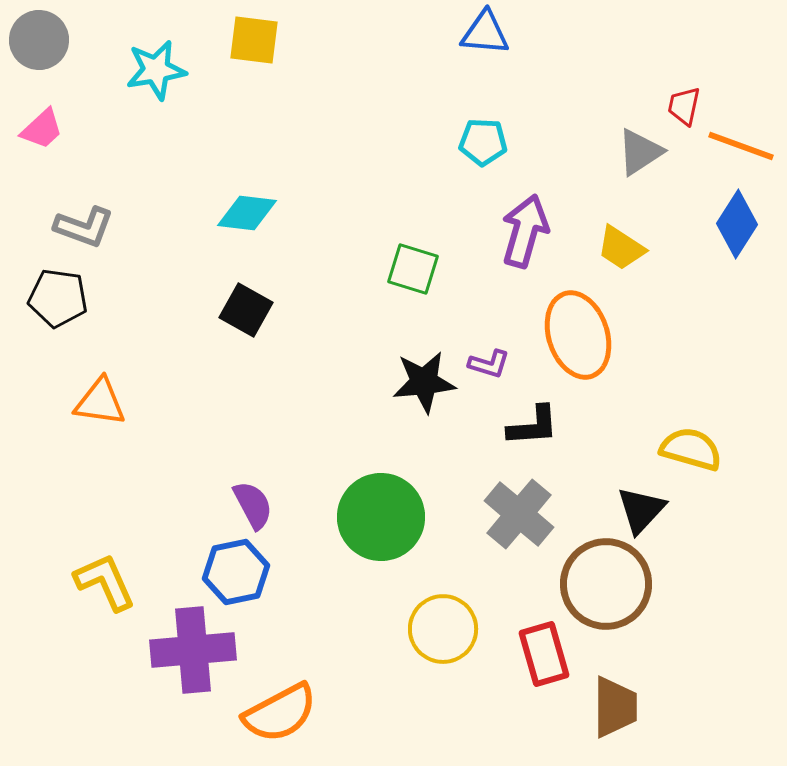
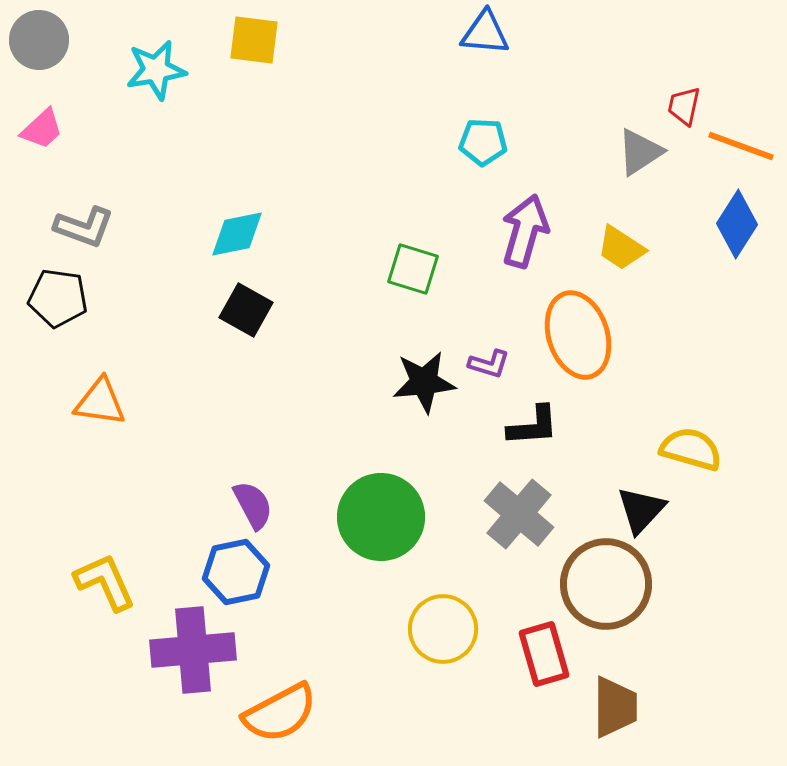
cyan diamond: moved 10 px left, 21 px down; rotated 18 degrees counterclockwise
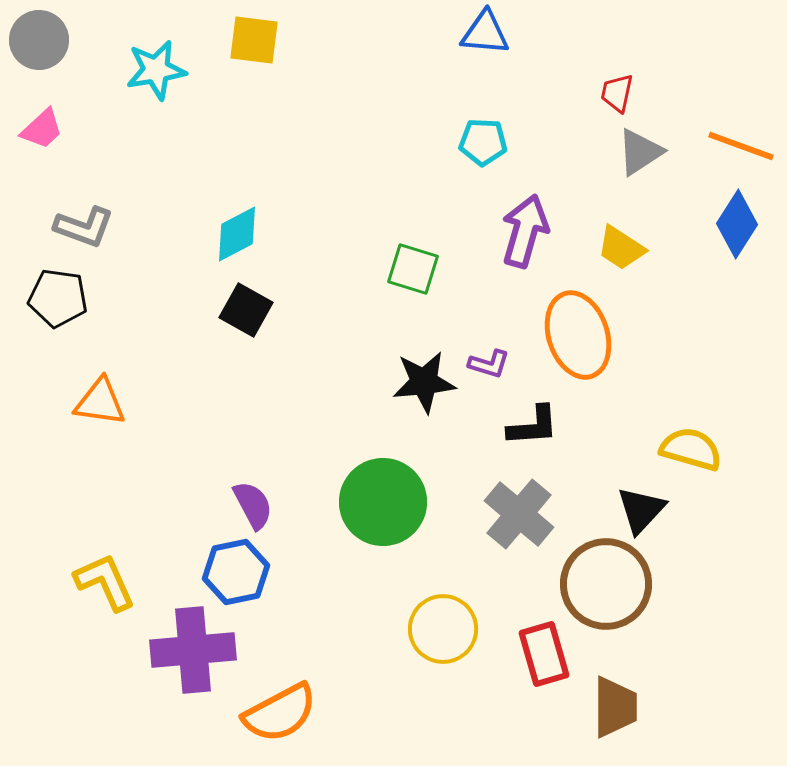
red trapezoid: moved 67 px left, 13 px up
cyan diamond: rotated 16 degrees counterclockwise
green circle: moved 2 px right, 15 px up
